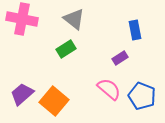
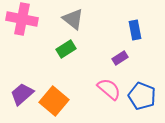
gray triangle: moved 1 px left
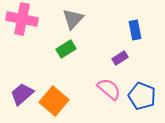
gray triangle: rotated 35 degrees clockwise
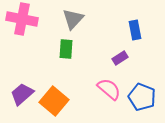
green rectangle: rotated 54 degrees counterclockwise
blue pentagon: moved 1 px down
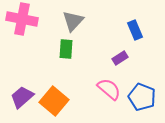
gray triangle: moved 2 px down
blue rectangle: rotated 12 degrees counterclockwise
purple trapezoid: moved 3 px down
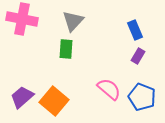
purple rectangle: moved 18 px right, 2 px up; rotated 28 degrees counterclockwise
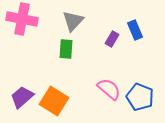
purple rectangle: moved 26 px left, 17 px up
blue pentagon: moved 2 px left
orange square: rotated 8 degrees counterclockwise
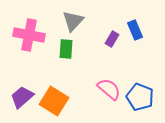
pink cross: moved 7 px right, 16 px down
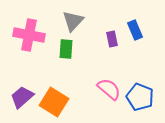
purple rectangle: rotated 42 degrees counterclockwise
orange square: moved 1 px down
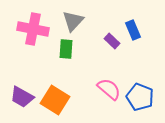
blue rectangle: moved 2 px left
pink cross: moved 4 px right, 6 px up
purple rectangle: moved 2 px down; rotated 35 degrees counterclockwise
purple trapezoid: rotated 110 degrees counterclockwise
orange square: moved 1 px right, 2 px up
